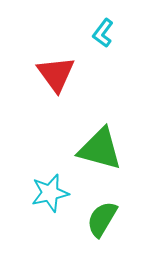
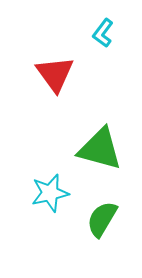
red triangle: moved 1 px left
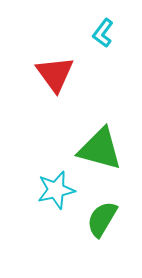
cyan star: moved 6 px right, 3 px up
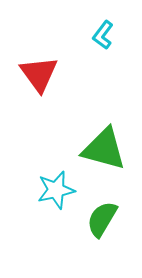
cyan L-shape: moved 2 px down
red triangle: moved 16 px left
green triangle: moved 4 px right
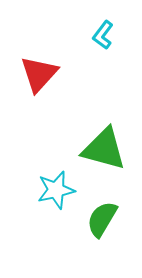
red triangle: rotated 18 degrees clockwise
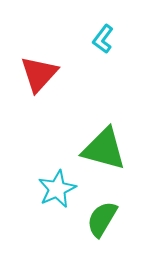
cyan L-shape: moved 4 px down
cyan star: moved 1 px right, 1 px up; rotated 12 degrees counterclockwise
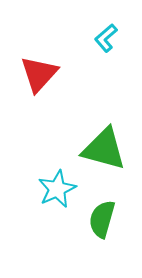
cyan L-shape: moved 3 px right, 1 px up; rotated 12 degrees clockwise
green semicircle: rotated 15 degrees counterclockwise
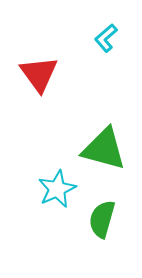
red triangle: rotated 18 degrees counterclockwise
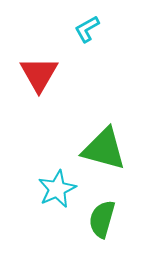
cyan L-shape: moved 19 px left, 9 px up; rotated 12 degrees clockwise
red triangle: rotated 6 degrees clockwise
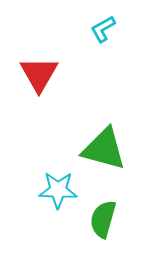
cyan L-shape: moved 16 px right
cyan star: moved 1 px right, 1 px down; rotated 27 degrees clockwise
green semicircle: moved 1 px right
